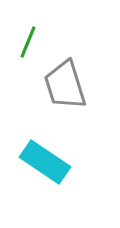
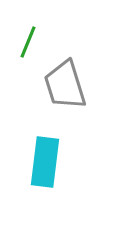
cyan rectangle: rotated 63 degrees clockwise
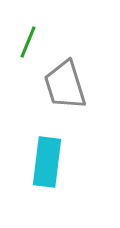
cyan rectangle: moved 2 px right
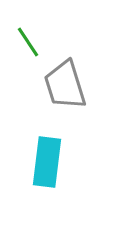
green line: rotated 56 degrees counterclockwise
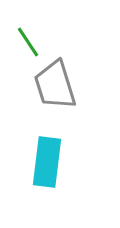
gray trapezoid: moved 10 px left
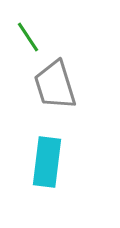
green line: moved 5 px up
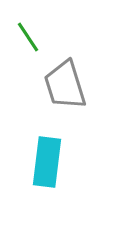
gray trapezoid: moved 10 px right
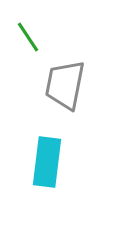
gray trapezoid: rotated 28 degrees clockwise
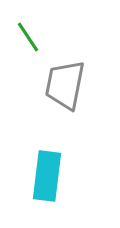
cyan rectangle: moved 14 px down
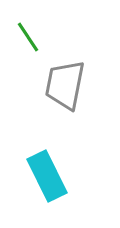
cyan rectangle: rotated 33 degrees counterclockwise
